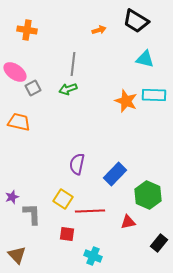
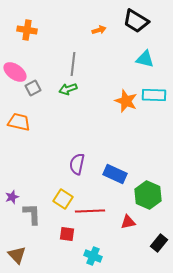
blue rectangle: rotated 70 degrees clockwise
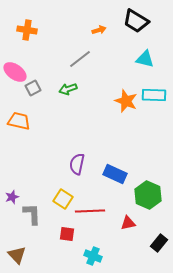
gray line: moved 7 px right, 5 px up; rotated 45 degrees clockwise
orange trapezoid: moved 1 px up
red triangle: moved 1 px down
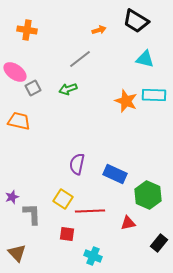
brown triangle: moved 2 px up
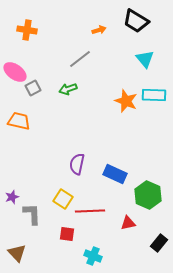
cyan triangle: rotated 36 degrees clockwise
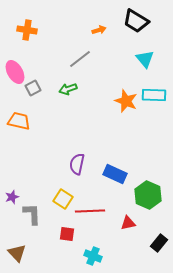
pink ellipse: rotated 25 degrees clockwise
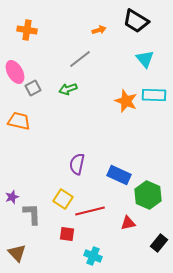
blue rectangle: moved 4 px right, 1 px down
red line: rotated 12 degrees counterclockwise
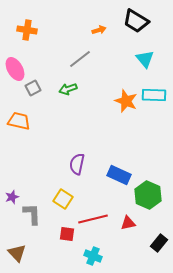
pink ellipse: moved 3 px up
red line: moved 3 px right, 8 px down
